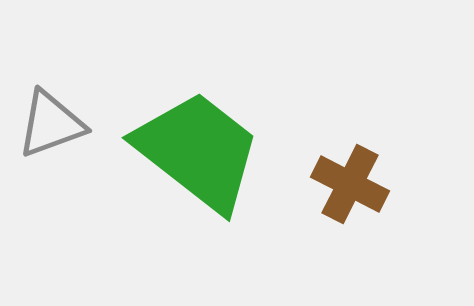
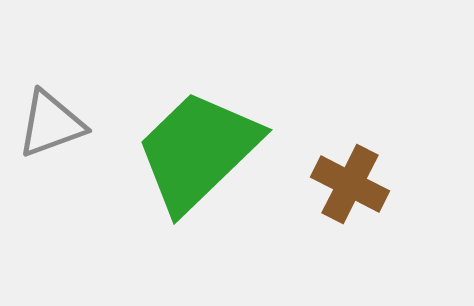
green trapezoid: rotated 82 degrees counterclockwise
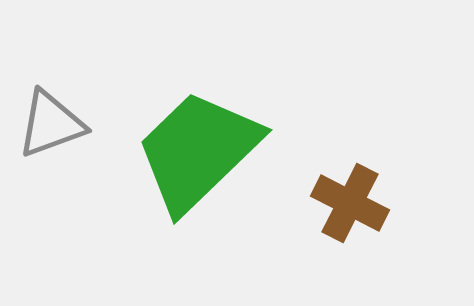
brown cross: moved 19 px down
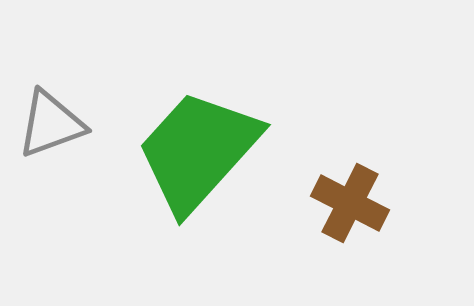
green trapezoid: rotated 4 degrees counterclockwise
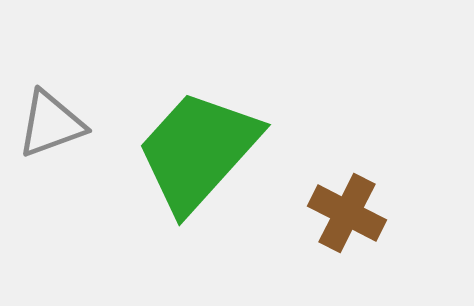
brown cross: moved 3 px left, 10 px down
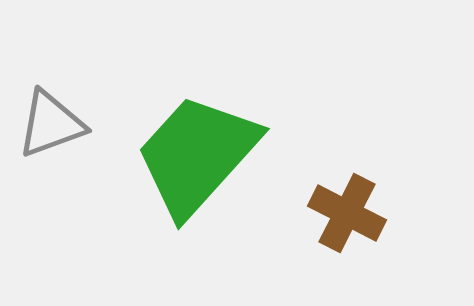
green trapezoid: moved 1 px left, 4 px down
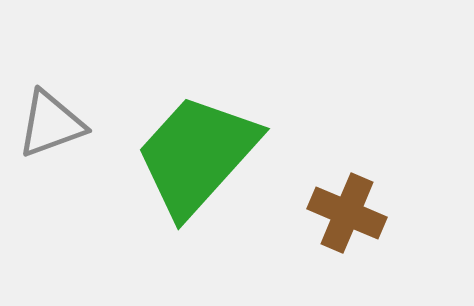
brown cross: rotated 4 degrees counterclockwise
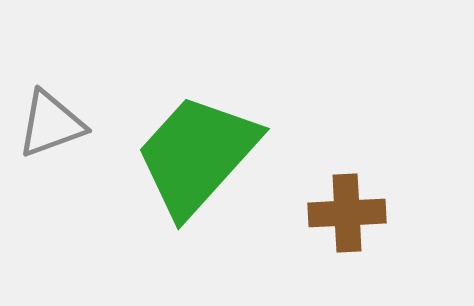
brown cross: rotated 26 degrees counterclockwise
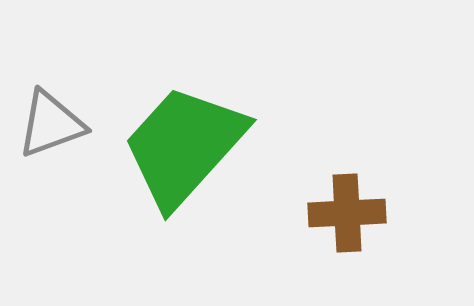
green trapezoid: moved 13 px left, 9 px up
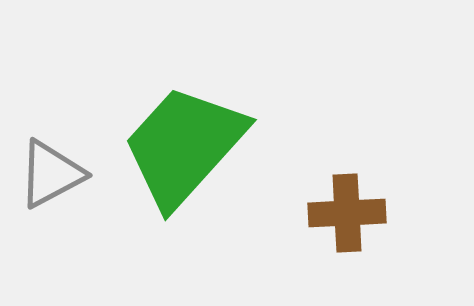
gray triangle: moved 50 px down; rotated 8 degrees counterclockwise
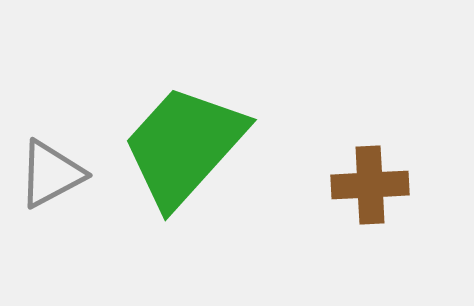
brown cross: moved 23 px right, 28 px up
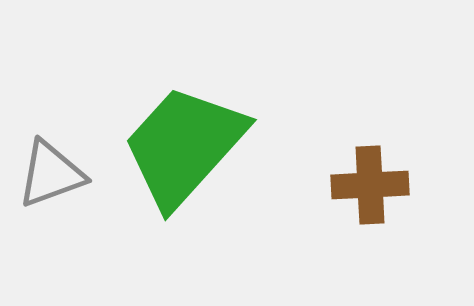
gray triangle: rotated 8 degrees clockwise
